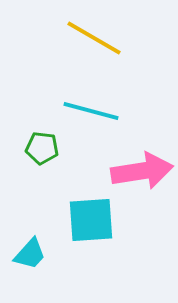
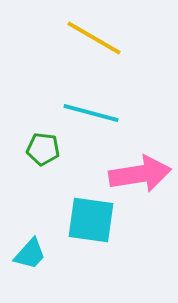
cyan line: moved 2 px down
green pentagon: moved 1 px right, 1 px down
pink arrow: moved 2 px left, 3 px down
cyan square: rotated 12 degrees clockwise
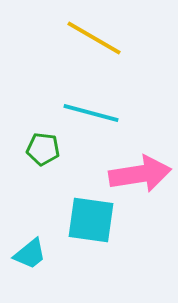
cyan trapezoid: rotated 9 degrees clockwise
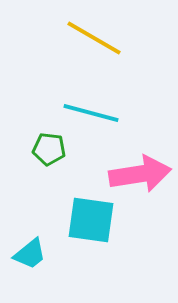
green pentagon: moved 6 px right
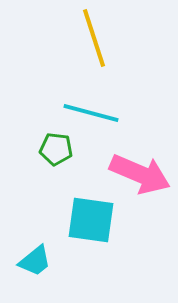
yellow line: rotated 42 degrees clockwise
green pentagon: moved 7 px right
pink arrow: rotated 32 degrees clockwise
cyan trapezoid: moved 5 px right, 7 px down
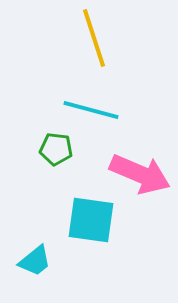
cyan line: moved 3 px up
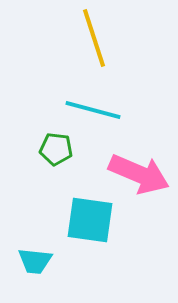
cyan line: moved 2 px right
pink arrow: moved 1 px left
cyan square: moved 1 px left
cyan trapezoid: rotated 45 degrees clockwise
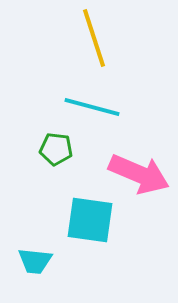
cyan line: moved 1 px left, 3 px up
